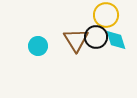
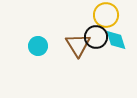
brown triangle: moved 2 px right, 5 px down
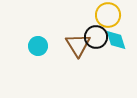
yellow circle: moved 2 px right
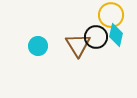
yellow circle: moved 3 px right
cyan diamond: moved 5 px up; rotated 30 degrees clockwise
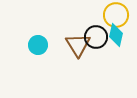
yellow circle: moved 5 px right
cyan circle: moved 1 px up
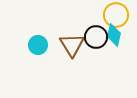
cyan diamond: moved 2 px left
brown triangle: moved 6 px left
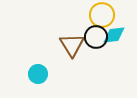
yellow circle: moved 14 px left
cyan diamond: rotated 70 degrees clockwise
cyan circle: moved 29 px down
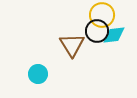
black circle: moved 1 px right, 6 px up
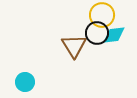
black circle: moved 2 px down
brown triangle: moved 2 px right, 1 px down
cyan circle: moved 13 px left, 8 px down
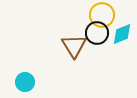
cyan diamond: moved 8 px right, 1 px up; rotated 15 degrees counterclockwise
